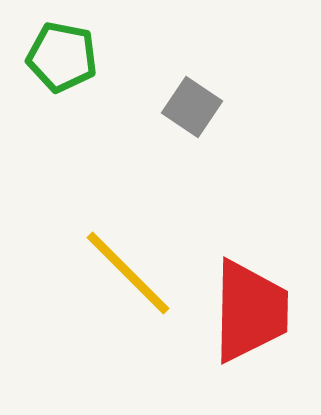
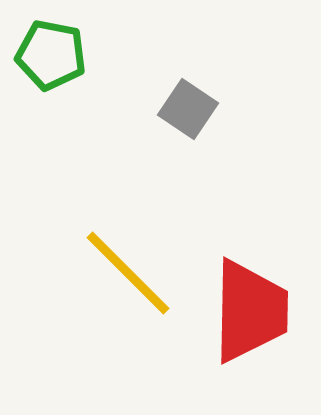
green pentagon: moved 11 px left, 2 px up
gray square: moved 4 px left, 2 px down
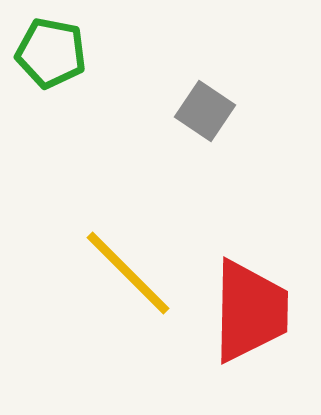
green pentagon: moved 2 px up
gray square: moved 17 px right, 2 px down
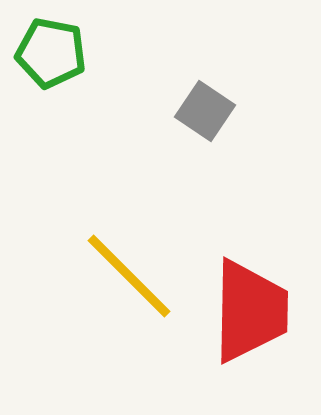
yellow line: moved 1 px right, 3 px down
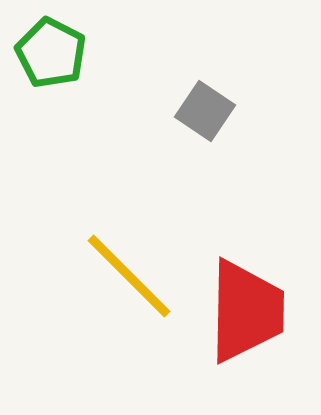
green pentagon: rotated 16 degrees clockwise
red trapezoid: moved 4 px left
